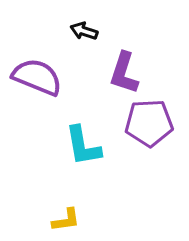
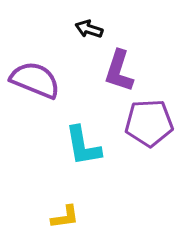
black arrow: moved 5 px right, 2 px up
purple L-shape: moved 5 px left, 2 px up
purple semicircle: moved 2 px left, 3 px down
yellow L-shape: moved 1 px left, 3 px up
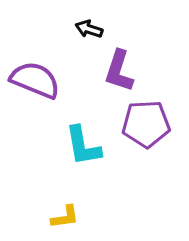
purple pentagon: moved 3 px left, 1 px down
